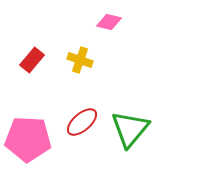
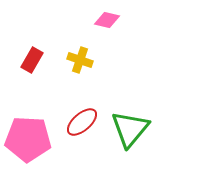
pink diamond: moved 2 px left, 2 px up
red rectangle: rotated 10 degrees counterclockwise
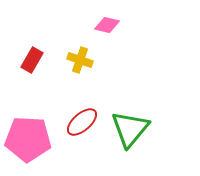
pink diamond: moved 5 px down
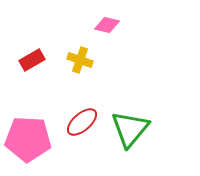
red rectangle: rotated 30 degrees clockwise
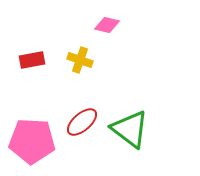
red rectangle: rotated 20 degrees clockwise
green triangle: rotated 33 degrees counterclockwise
pink pentagon: moved 4 px right, 2 px down
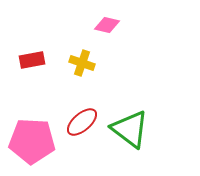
yellow cross: moved 2 px right, 3 px down
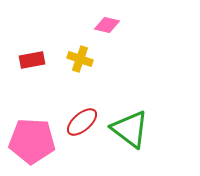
yellow cross: moved 2 px left, 4 px up
